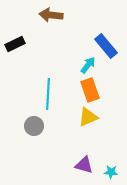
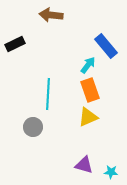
gray circle: moved 1 px left, 1 px down
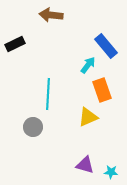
orange rectangle: moved 12 px right
purple triangle: moved 1 px right
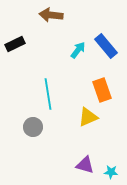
cyan arrow: moved 10 px left, 15 px up
cyan line: rotated 12 degrees counterclockwise
